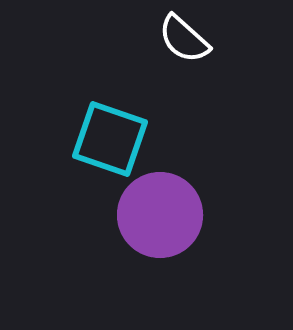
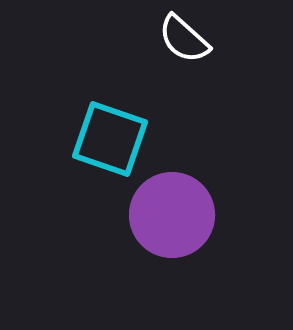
purple circle: moved 12 px right
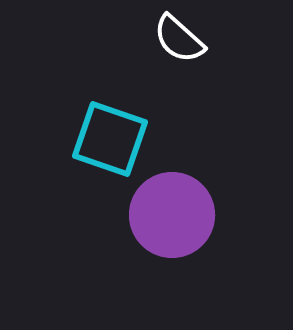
white semicircle: moved 5 px left
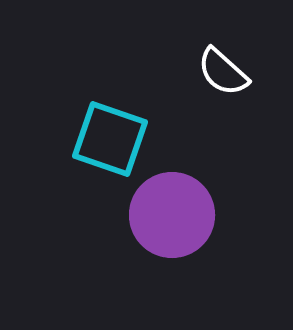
white semicircle: moved 44 px right, 33 px down
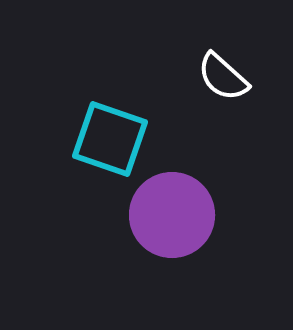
white semicircle: moved 5 px down
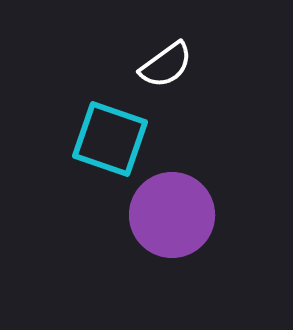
white semicircle: moved 57 px left, 12 px up; rotated 78 degrees counterclockwise
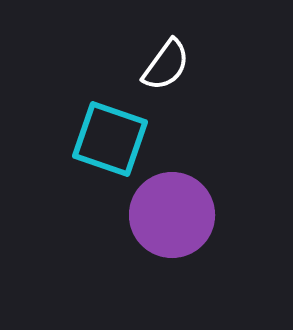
white semicircle: rotated 18 degrees counterclockwise
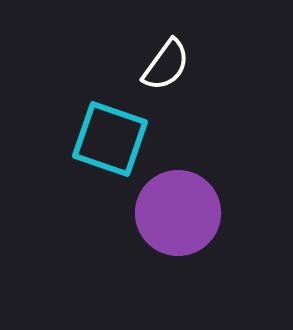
purple circle: moved 6 px right, 2 px up
